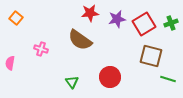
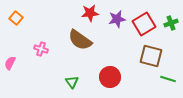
pink semicircle: rotated 16 degrees clockwise
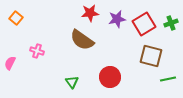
brown semicircle: moved 2 px right
pink cross: moved 4 px left, 2 px down
green line: rotated 28 degrees counterclockwise
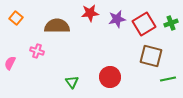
brown semicircle: moved 25 px left, 14 px up; rotated 145 degrees clockwise
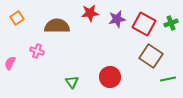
orange square: moved 1 px right; rotated 16 degrees clockwise
red square: rotated 30 degrees counterclockwise
brown square: rotated 20 degrees clockwise
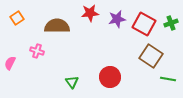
green line: rotated 21 degrees clockwise
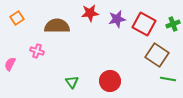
green cross: moved 2 px right, 1 px down
brown square: moved 6 px right, 1 px up
pink semicircle: moved 1 px down
red circle: moved 4 px down
